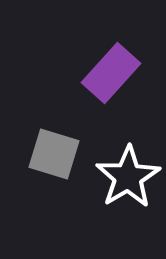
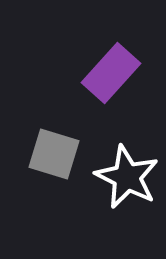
white star: moved 1 px left; rotated 14 degrees counterclockwise
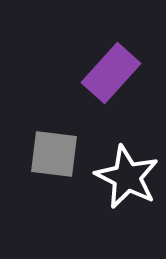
gray square: rotated 10 degrees counterclockwise
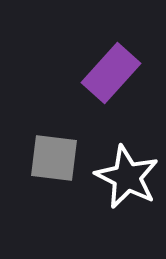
gray square: moved 4 px down
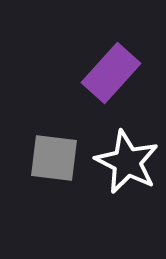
white star: moved 15 px up
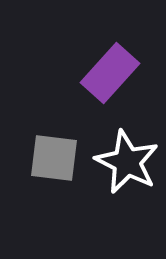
purple rectangle: moved 1 px left
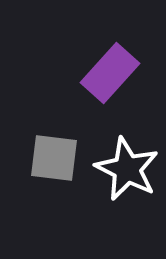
white star: moved 7 px down
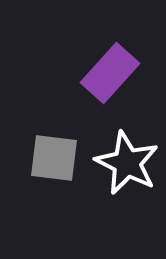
white star: moved 6 px up
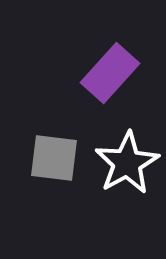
white star: rotated 16 degrees clockwise
